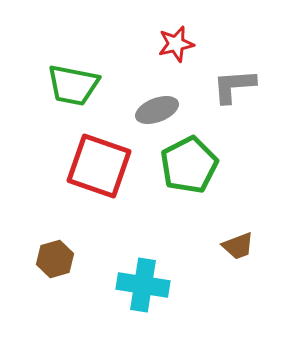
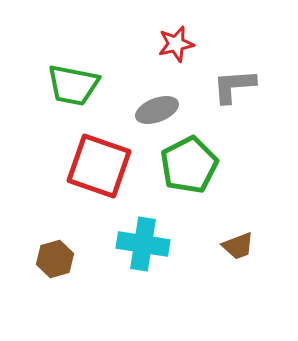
cyan cross: moved 41 px up
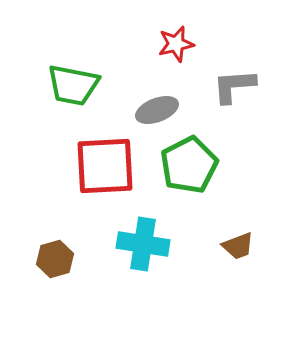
red square: moved 6 px right; rotated 22 degrees counterclockwise
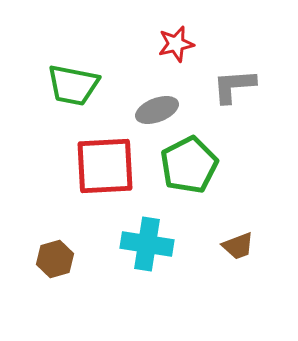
cyan cross: moved 4 px right
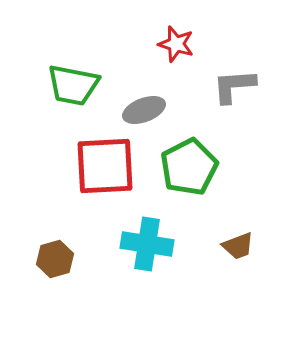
red star: rotated 30 degrees clockwise
gray ellipse: moved 13 px left
green pentagon: moved 2 px down
